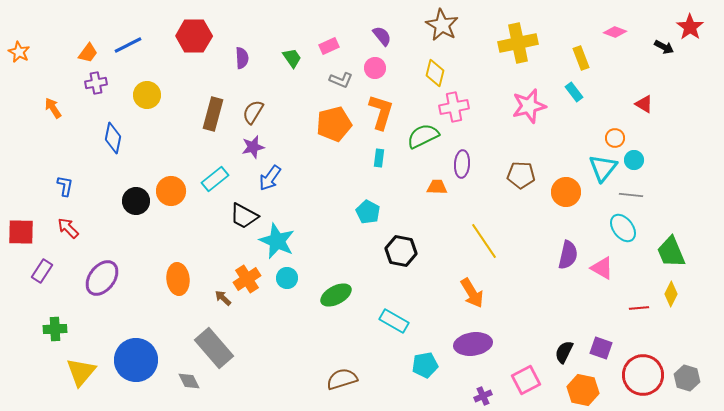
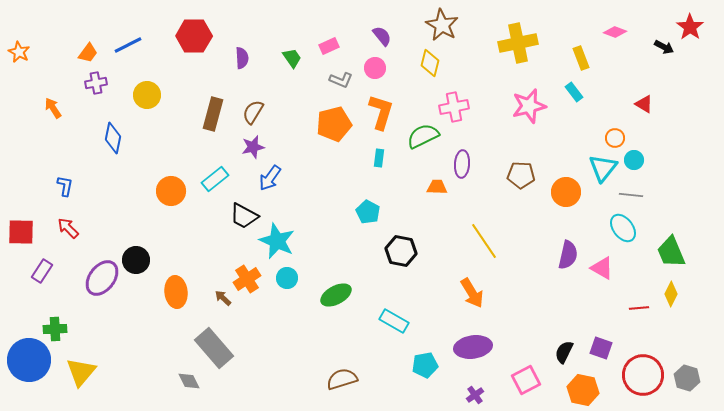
yellow diamond at (435, 73): moved 5 px left, 10 px up
black circle at (136, 201): moved 59 px down
orange ellipse at (178, 279): moved 2 px left, 13 px down
purple ellipse at (473, 344): moved 3 px down
blue circle at (136, 360): moved 107 px left
purple cross at (483, 396): moved 8 px left, 1 px up; rotated 12 degrees counterclockwise
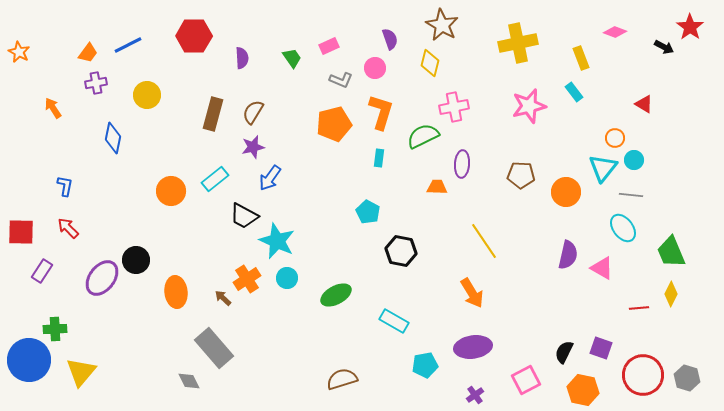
purple semicircle at (382, 36): moved 8 px right, 3 px down; rotated 20 degrees clockwise
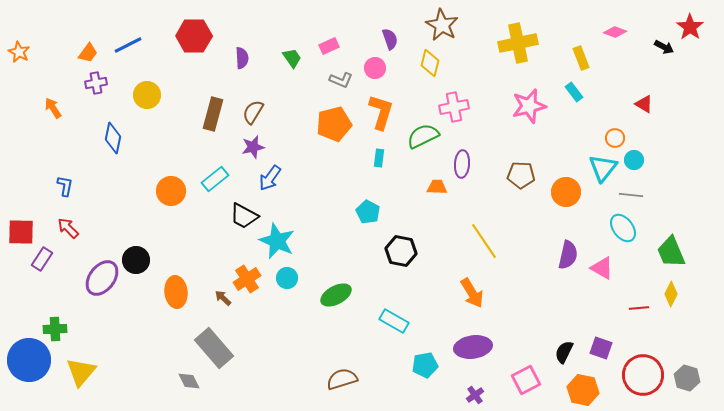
purple rectangle at (42, 271): moved 12 px up
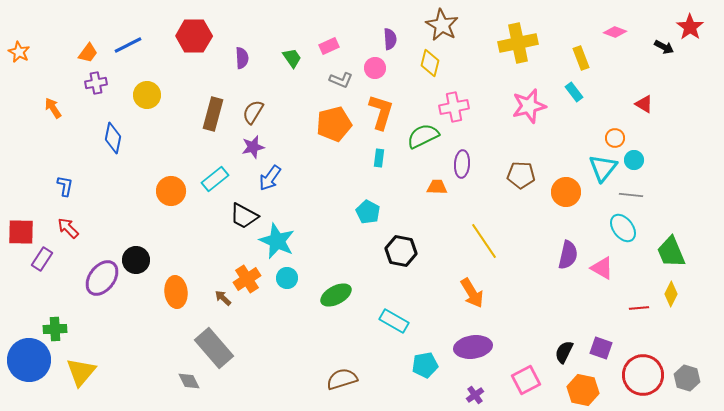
purple semicircle at (390, 39): rotated 15 degrees clockwise
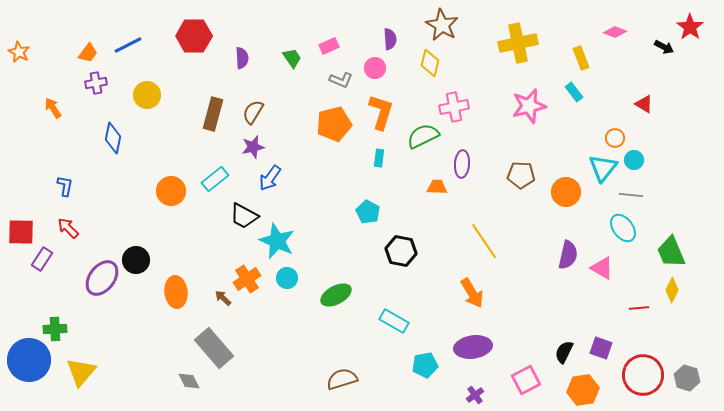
yellow diamond at (671, 294): moved 1 px right, 4 px up
orange hexagon at (583, 390): rotated 20 degrees counterclockwise
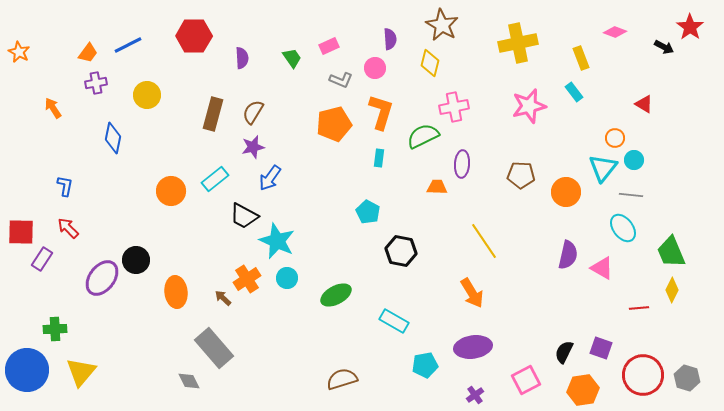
blue circle at (29, 360): moved 2 px left, 10 px down
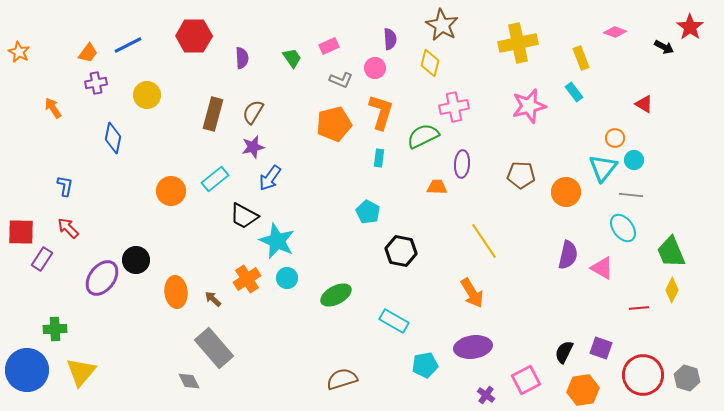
brown arrow at (223, 298): moved 10 px left, 1 px down
purple cross at (475, 395): moved 11 px right; rotated 18 degrees counterclockwise
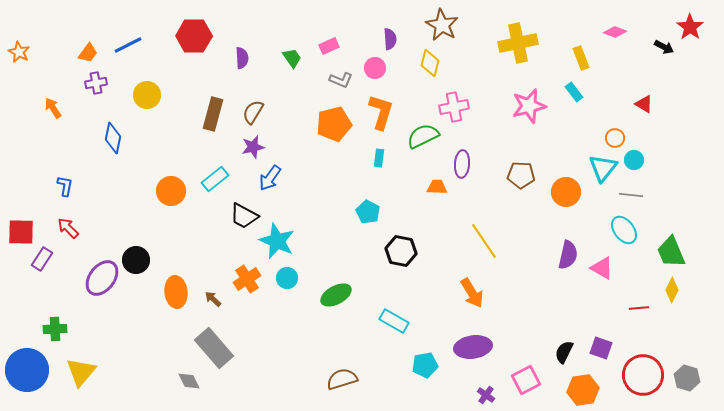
cyan ellipse at (623, 228): moved 1 px right, 2 px down
